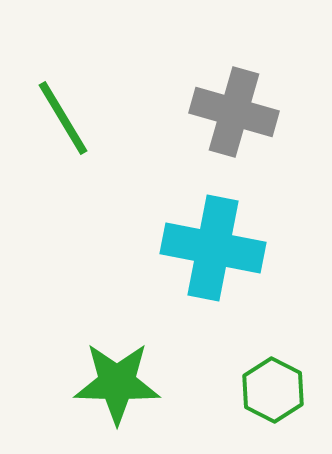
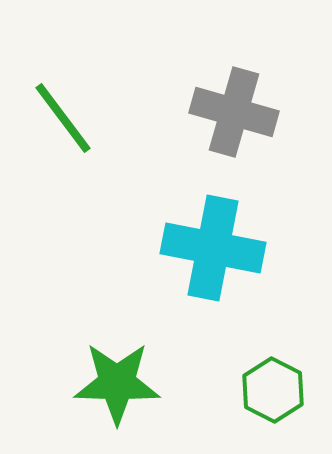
green line: rotated 6 degrees counterclockwise
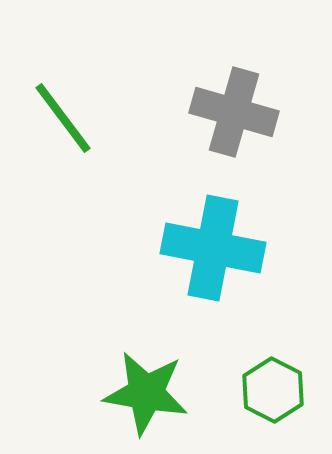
green star: moved 29 px right, 10 px down; rotated 8 degrees clockwise
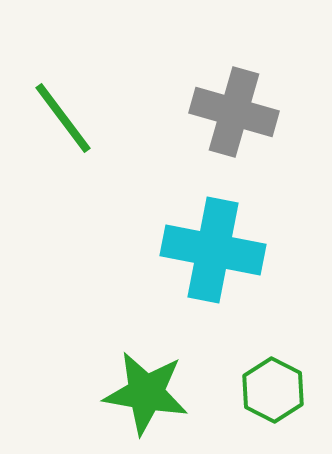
cyan cross: moved 2 px down
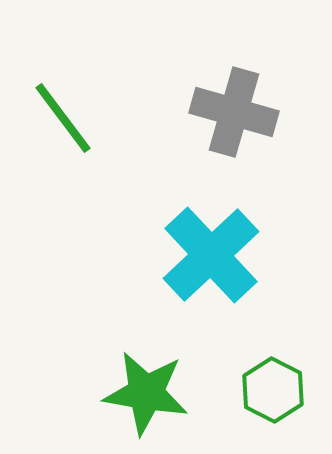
cyan cross: moved 2 px left, 5 px down; rotated 36 degrees clockwise
